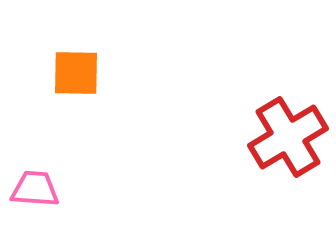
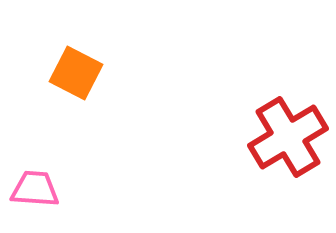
orange square: rotated 26 degrees clockwise
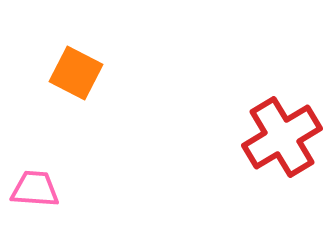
red cross: moved 6 px left
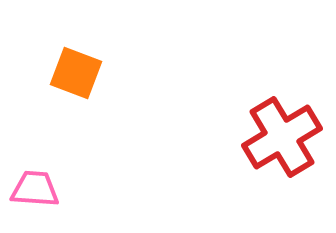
orange square: rotated 6 degrees counterclockwise
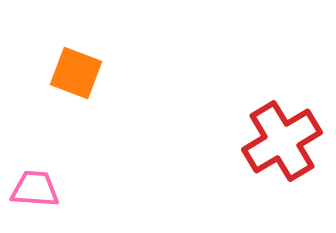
red cross: moved 4 px down
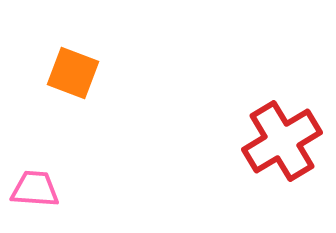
orange square: moved 3 px left
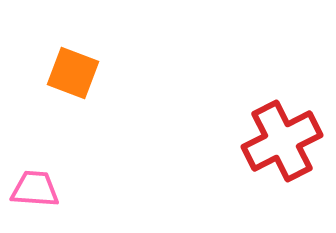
red cross: rotated 4 degrees clockwise
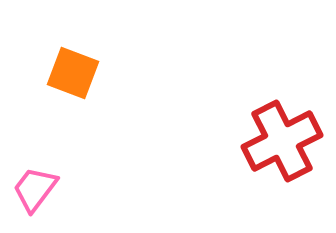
pink trapezoid: rotated 57 degrees counterclockwise
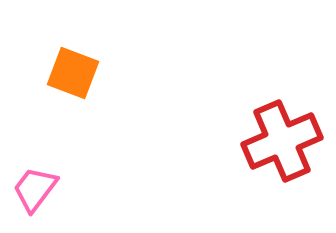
red cross: rotated 4 degrees clockwise
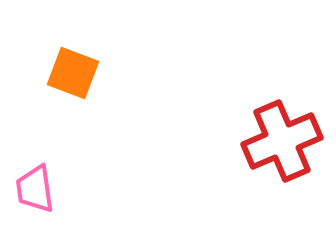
pink trapezoid: rotated 45 degrees counterclockwise
